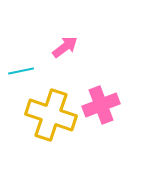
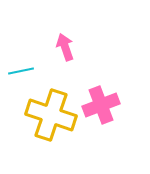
pink arrow: rotated 72 degrees counterclockwise
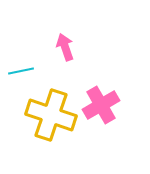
pink cross: rotated 9 degrees counterclockwise
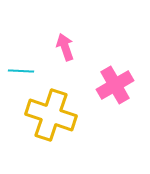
cyan line: rotated 15 degrees clockwise
pink cross: moved 14 px right, 20 px up
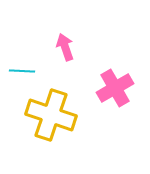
cyan line: moved 1 px right
pink cross: moved 3 px down
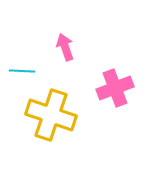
pink cross: rotated 9 degrees clockwise
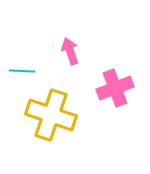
pink arrow: moved 5 px right, 4 px down
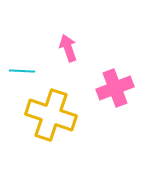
pink arrow: moved 2 px left, 3 px up
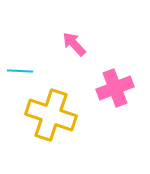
pink arrow: moved 6 px right, 4 px up; rotated 24 degrees counterclockwise
cyan line: moved 2 px left
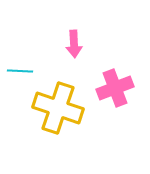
pink arrow: rotated 140 degrees counterclockwise
yellow cross: moved 7 px right, 7 px up
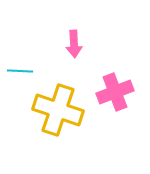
pink cross: moved 4 px down
yellow cross: moved 2 px down
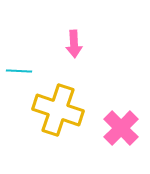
cyan line: moved 1 px left
pink cross: moved 6 px right, 36 px down; rotated 24 degrees counterclockwise
